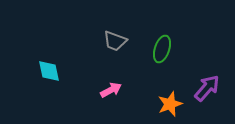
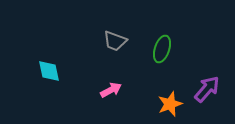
purple arrow: moved 1 px down
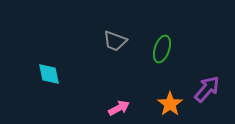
cyan diamond: moved 3 px down
pink arrow: moved 8 px right, 18 px down
orange star: rotated 15 degrees counterclockwise
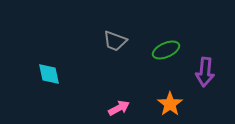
green ellipse: moved 4 px right, 1 px down; rotated 48 degrees clockwise
purple arrow: moved 2 px left, 17 px up; rotated 144 degrees clockwise
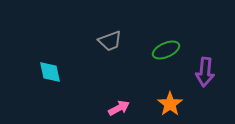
gray trapezoid: moved 5 px left; rotated 40 degrees counterclockwise
cyan diamond: moved 1 px right, 2 px up
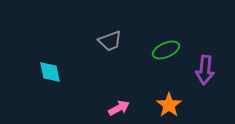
purple arrow: moved 2 px up
orange star: moved 1 px left, 1 px down
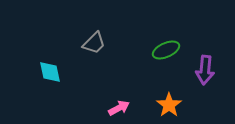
gray trapezoid: moved 16 px left, 2 px down; rotated 25 degrees counterclockwise
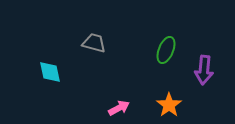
gray trapezoid: rotated 120 degrees counterclockwise
green ellipse: rotated 44 degrees counterclockwise
purple arrow: moved 1 px left
